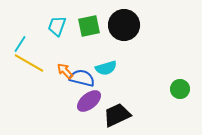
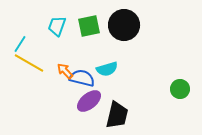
cyan semicircle: moved 1 px right, 1 px down
black trapezoid: rotated 128 degrees clockwise
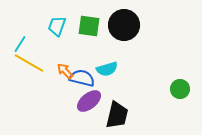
green square: rotated 20 degrees clockwise
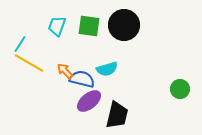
blue semicircle: moved 1 px down
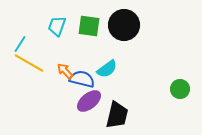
cyan semicircle: rotated 20 degrees counterclockwise
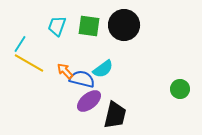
cyan semicircle: moved 4 px left
black trapezoid: moved 2 px left
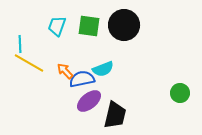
cyan line: rotated 36 degrees counterclockwise
cyan semicircle: rotated 15 degrees clockwise
blue semicircle: rotated 25 degrees counterclockwise
green circle: moved 4 px down
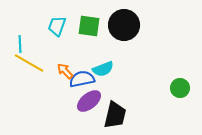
green circle: moved 5 px up
